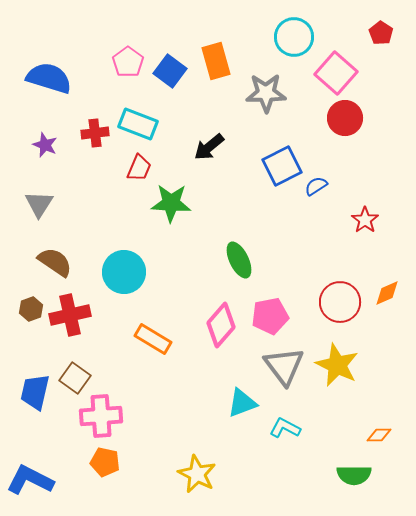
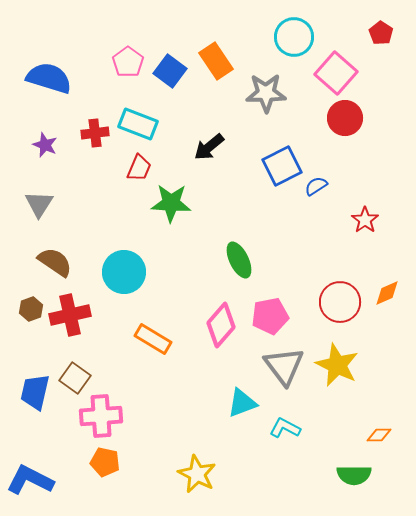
orange rectangle at (216, 61): rotated 18 degrees counterclockwise
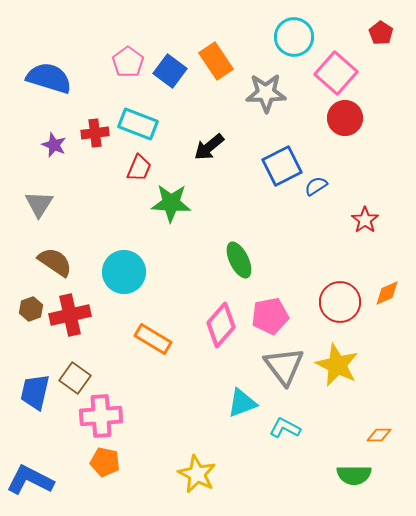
purple star at (45, 145): moved 9 px right
